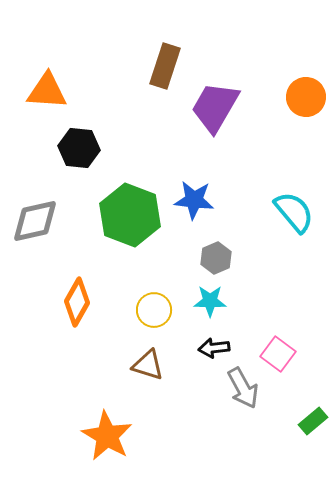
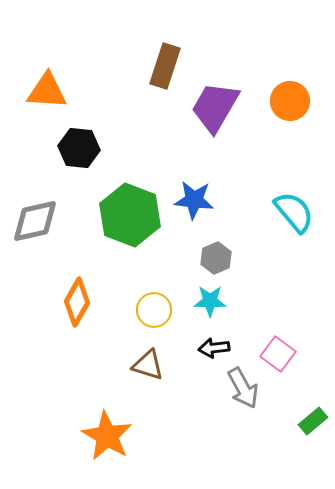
orange circle: moved 16 px left, 4 px down
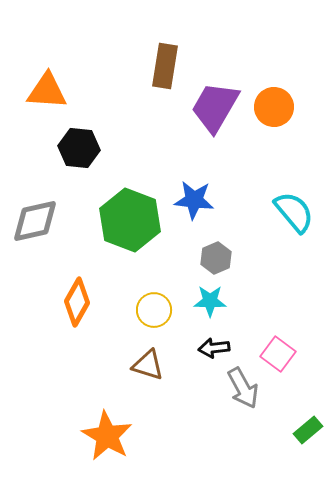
brown rectangle: rotated 9 degrees counterclockwise
orange circle: moved 16 px left, 6 px down
green hexagon: moved 5 px down
green rectangle: moved 5 px left, 9 px down
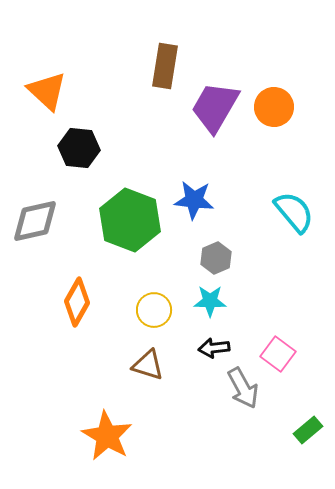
orange triangle: rotated 39 degrees clockwise
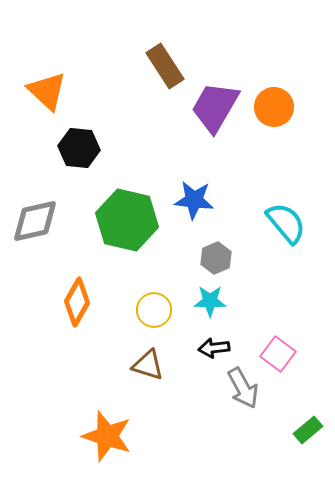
brown rectangle: rotated 42 degrees counterclockwise
cyan semicircle: moved 8 px left, 11 px down
green hexagon: moved 3 px left; rotated 8 degrees counterclockwise
orange star: rotated 12 degrees counterclockwise
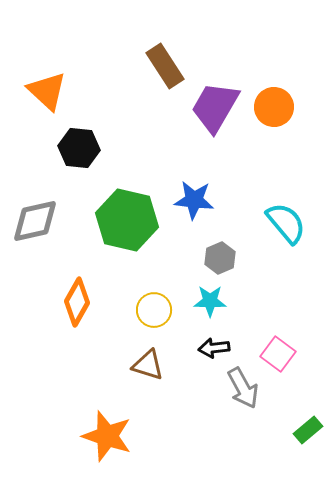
gray hexagon: moved 4 px right
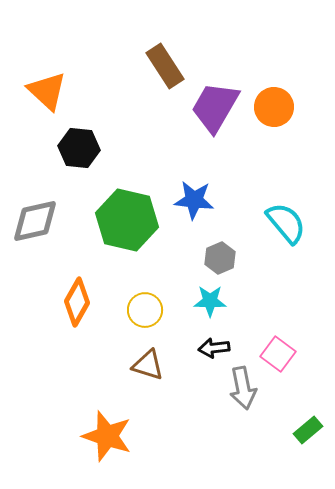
yellow circle: moved 9 px left
gray arrow: rotated 18 degrees clockwise
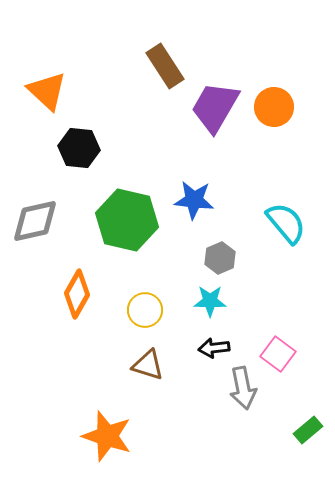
orange diamond: moved 8 px up
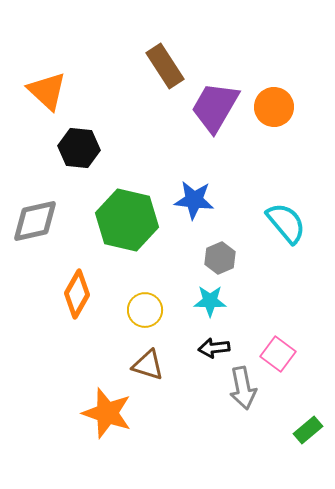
orange star: moved 23 px up
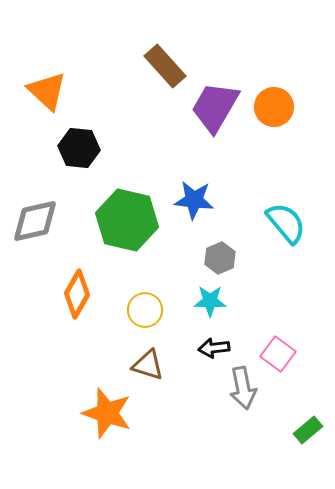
brown rectangle: rotated 9 degrees counterclockwise
